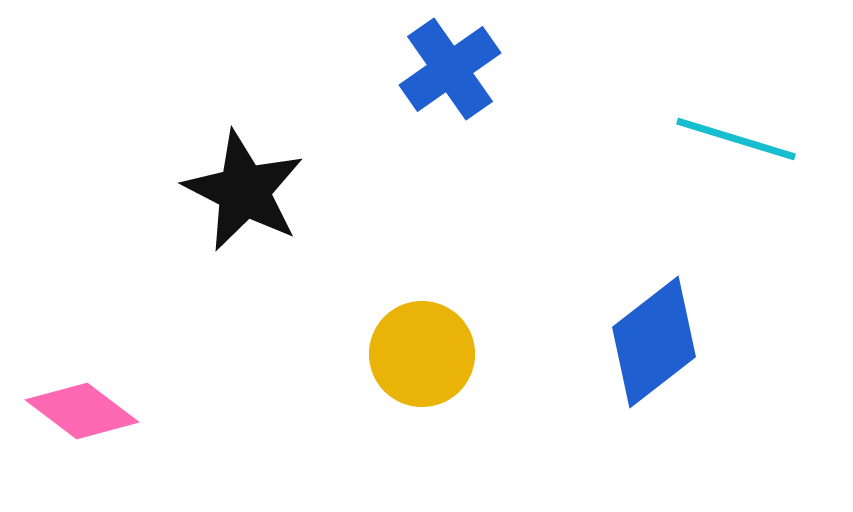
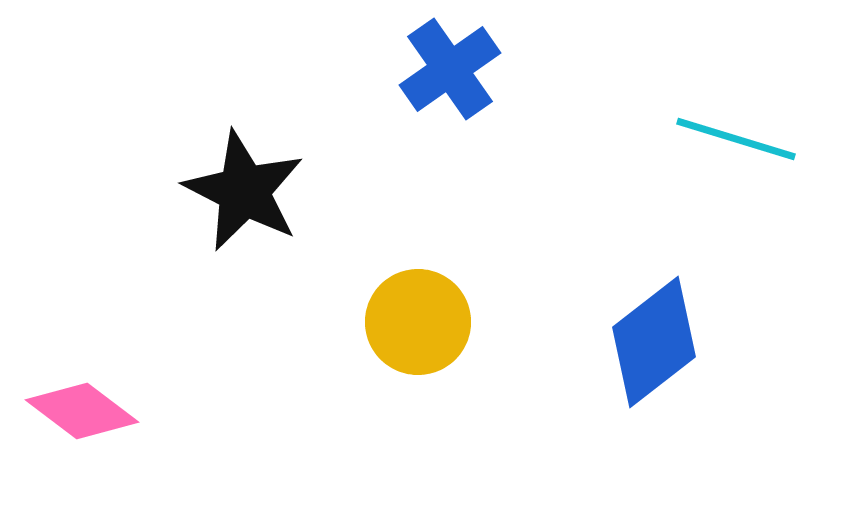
yellow circle: moved 4 px left, 32 px up
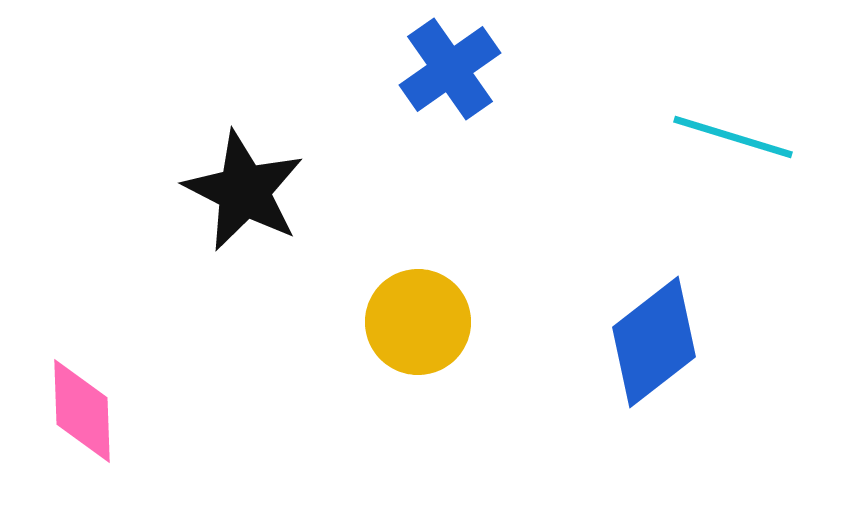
cyan line: moved 3 px left, 2 px up
pink diamond: rotated 51 degrees clockwise
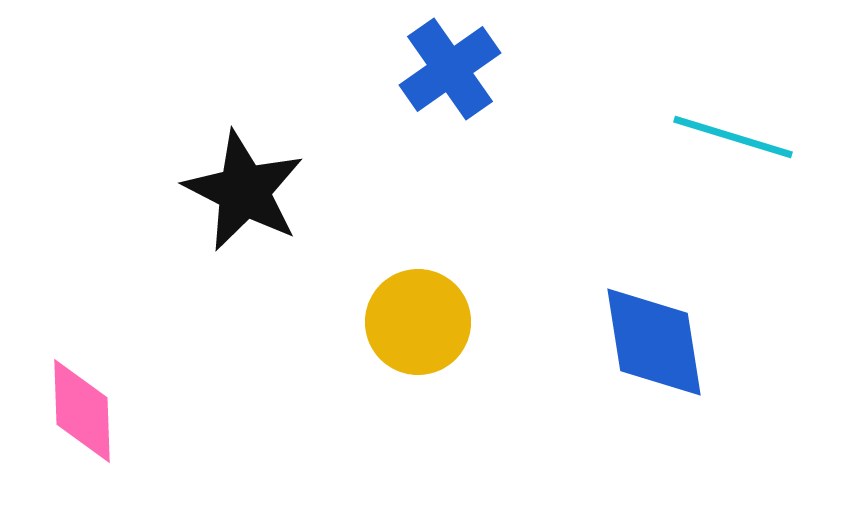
blue diamond: rotated 61 degrees counterclockwise
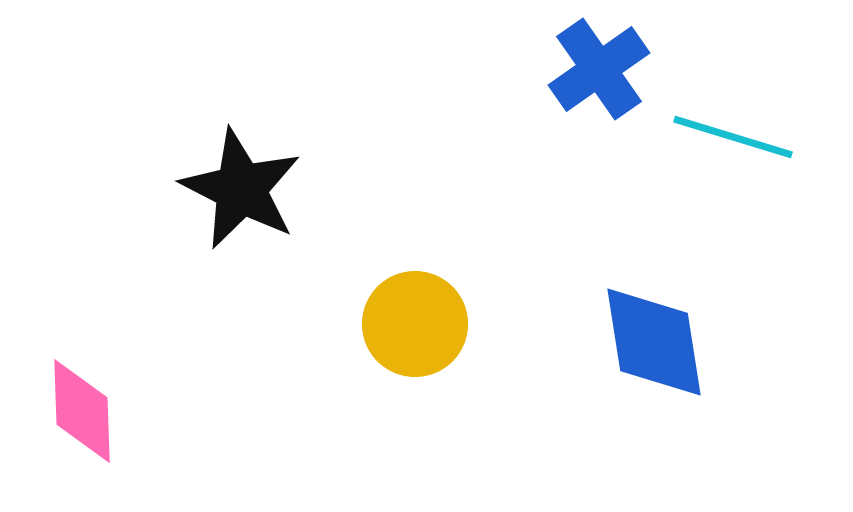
blue cross: moved 149 px right
black star: moved 3 px left, 2 px up
yellow circle: moved 3 px left, 2 px down
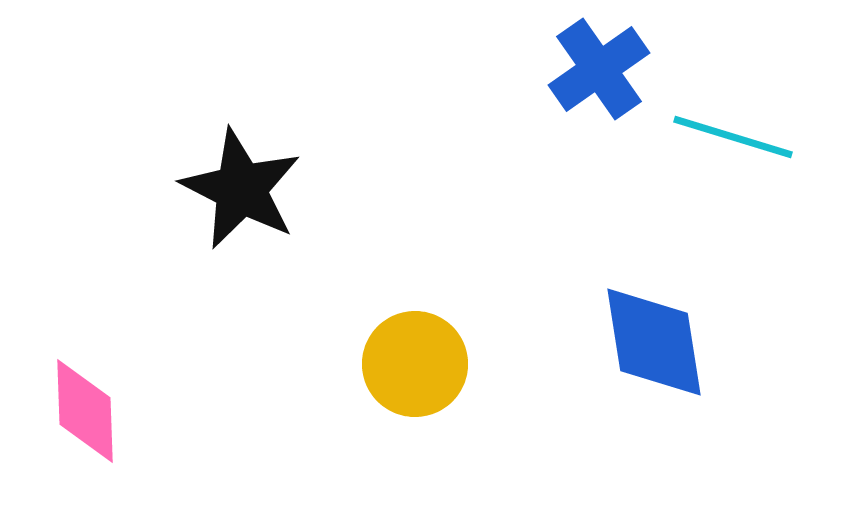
yellow circle: moved 40 px down
pink diamond: moved 3 px right
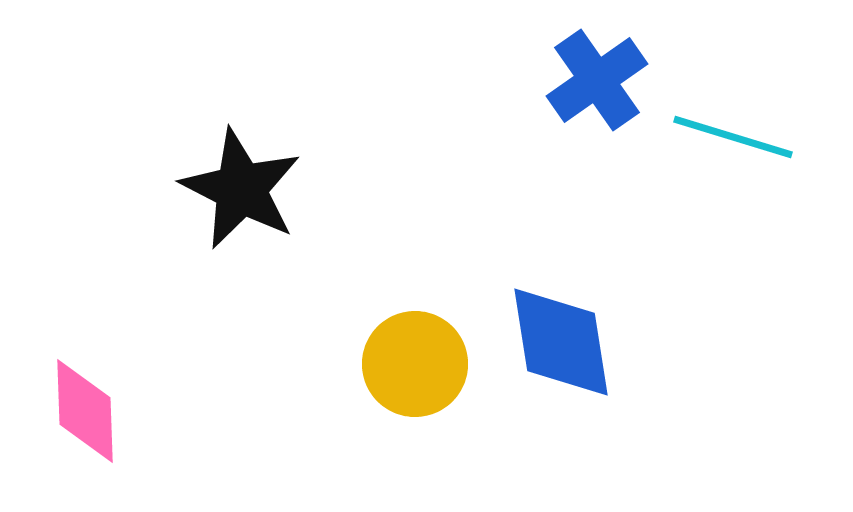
blue cross: moved 2 px left, 11 px down
blue diamond: moved 93 px left
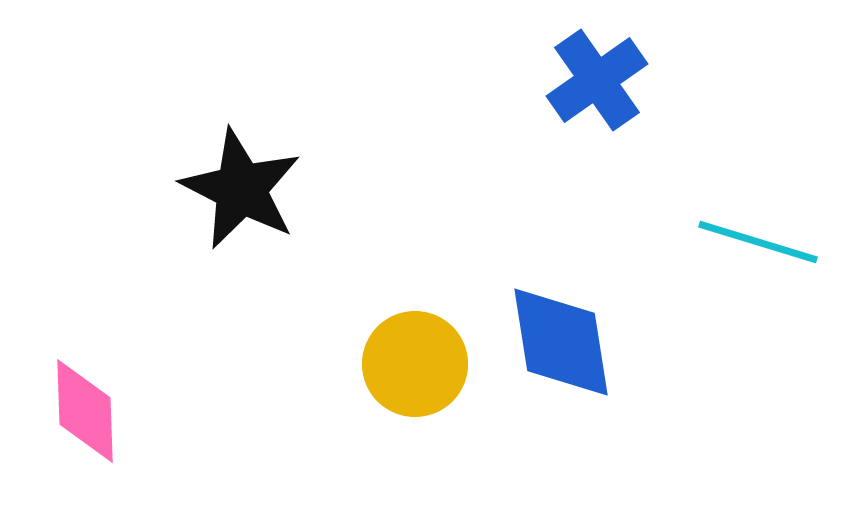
cyan line: moved 25 px right, 105 px down
